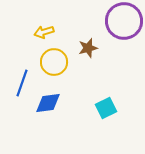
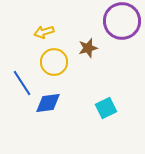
purple circle: moved 2 px left
blue line: rotated 52 degrees counterclockwise
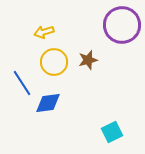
purple circle: moved 4 px down
brown star: moved 12 px down
cyan square: moved 6 px right, 24 px down
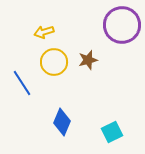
blue diamond: moved 14 px right, 19 px down; rotated 60 degrees counterclockwise
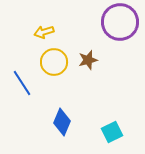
purple circle: moved 2 px left, 3 px up
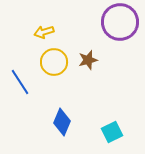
blue line: moved 2 px left, 1 px up
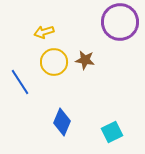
brown star: moved 3 px left; rotated 24 degrees clockwise
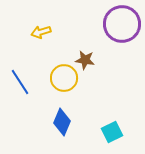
purple circle: moved 2 px right, 2 px down
yellow arrow: moved 3 px left
yellow circle: moved 10 px right, 16 px down
